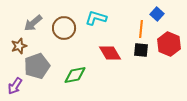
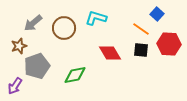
orange line: rotated 60 degrees counterclockwise
red hexagon: rotated 20 degrees counterclockwise
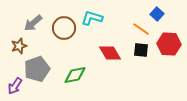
cyan L-shape: moved 4 px left
gray pentagon: moved 3 px down
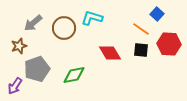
green diamond: moved 1 px left
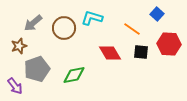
orange line: moved 9 px left
black square: moved 2 px down
purple arrow: rotated 72 degrees counterclockwise
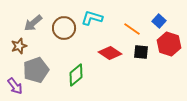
blue square: moved 2 px right, 7 px down
red hexagon: rotated 15 degrees clockwise
red diamond: rotated 25 degrees counterclockwise
gray pentagon: moved 1 px left, 1 px down
green diamond: moved 2 px right; rotated 30 degrees counterclockwise
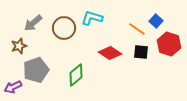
blue square: moved 3 px left
orange line: moved 5 px right
purple arrow: moved 2 px left, 1 px down; rotated 102 degrees clockwise
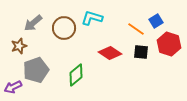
blue square: rotated 16 degrees clockwise
orange line: moved 1 px left
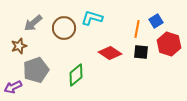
orange line: moved 1 px right; rotated 66 degrees clockwise
